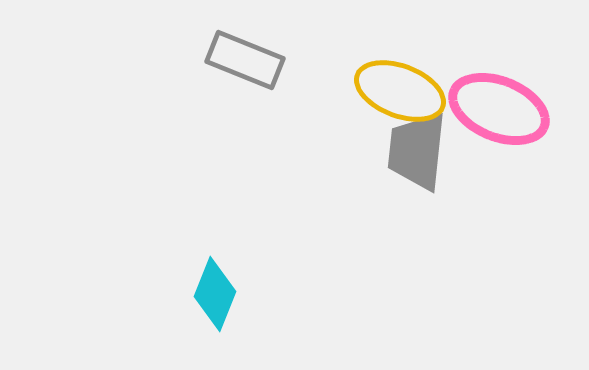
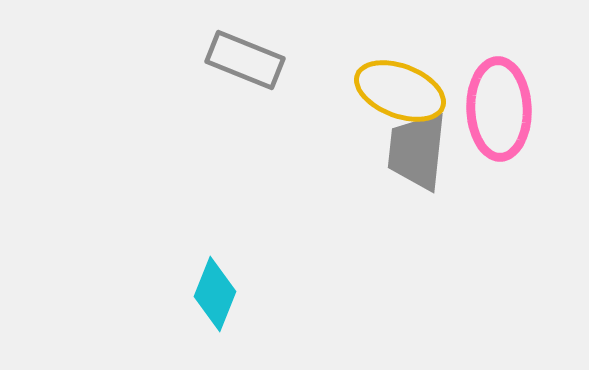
pink ellipse: rotated 66 degrees clockwise
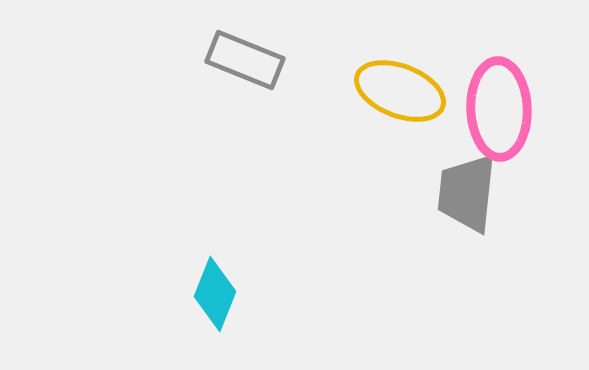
gray trapezoid: moved 50 px right, 42 px down
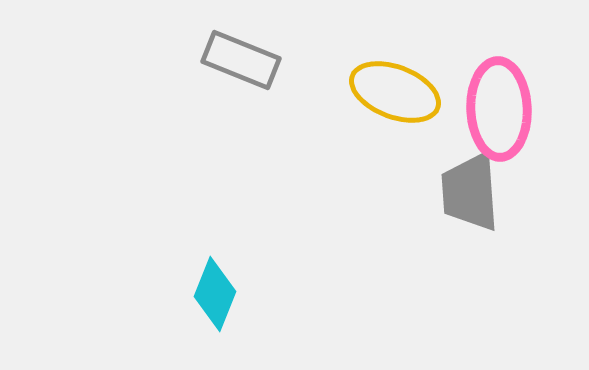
gray rectangle: moved 4 px left
yellow ellipse: moved 5 px left, 1 px down
gray trapezoid: moved 3 px right, 1 px up; rotated 10 degrees counterclockwise
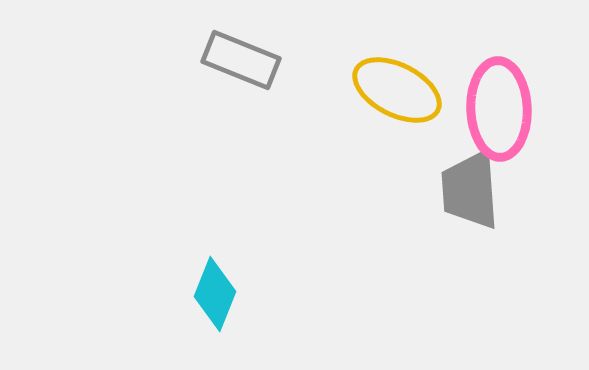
yellow ellipse: moved 2 px right, 2 px up; rotated 6 degrees clockwise
gray trapezoid: moved 2 px up
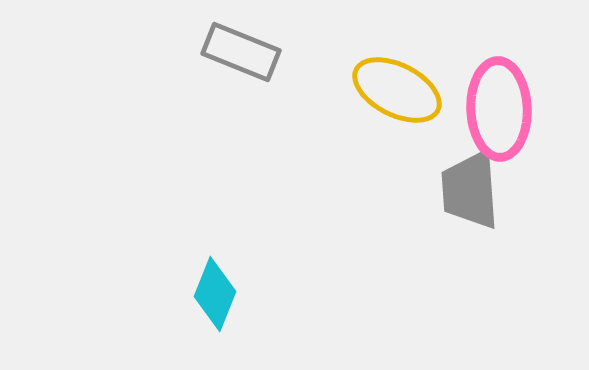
gray rectangle: moved 8 px up
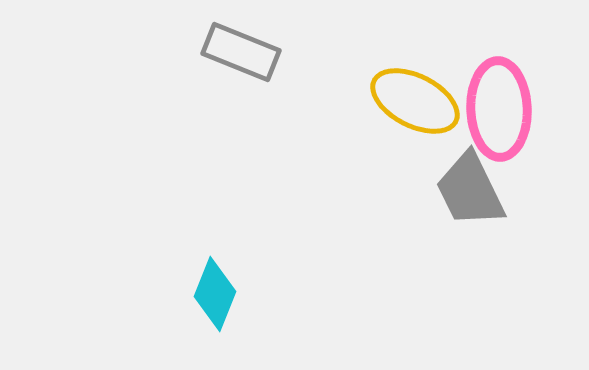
yellow ellipse: moved 18 px right, 11 px down
gray trapezoid: rotated 22 degrees counterclockwise
